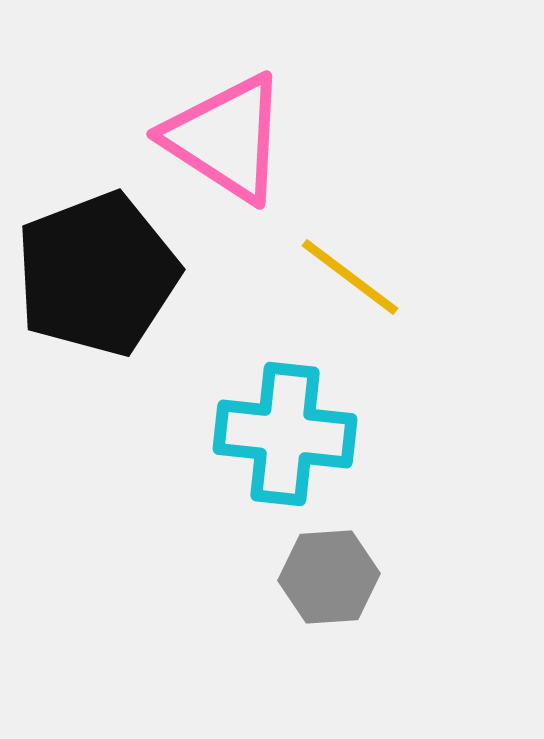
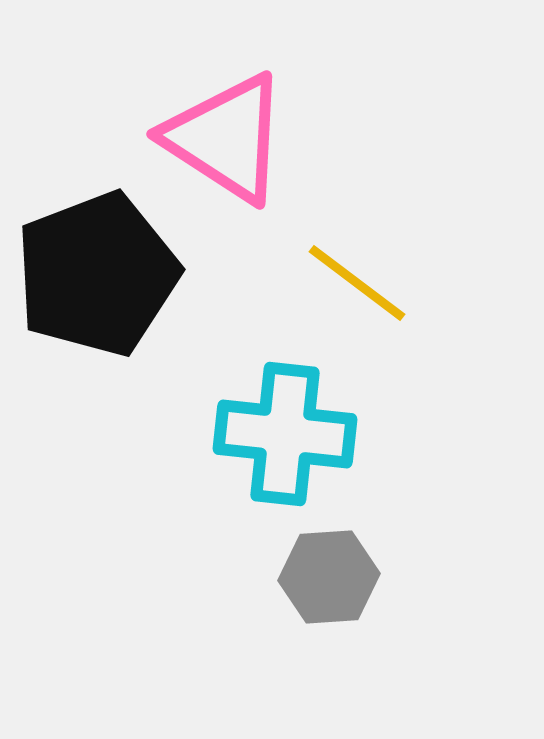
yellow line: moved 7 px right, 6 px down
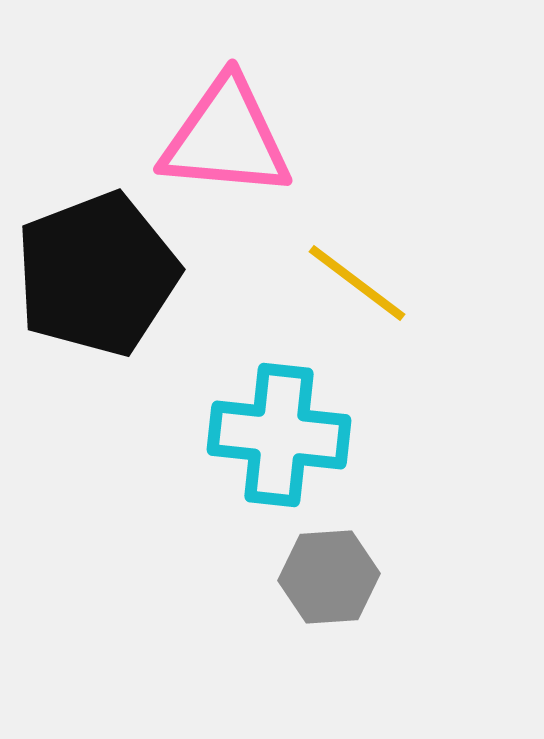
pink triangle: rotated 28 degrees counterclockwise
cyan cross: moved 6 px left, 1 px down
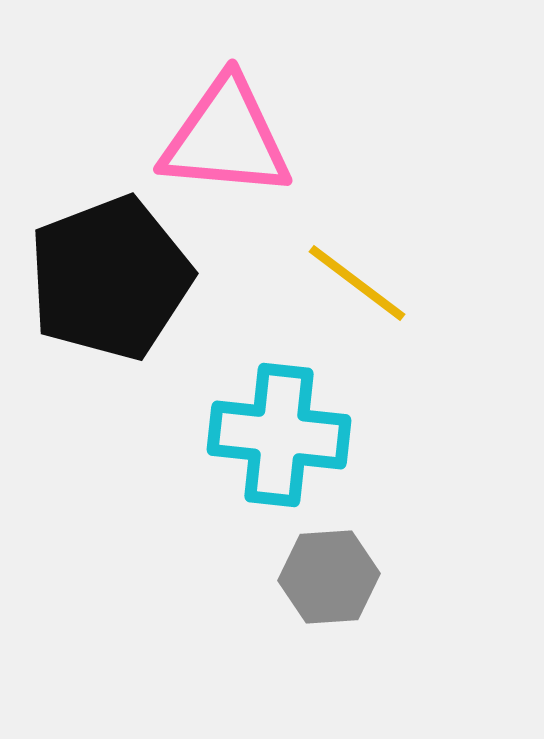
black pentagon: moved 13 px right, 4 px down
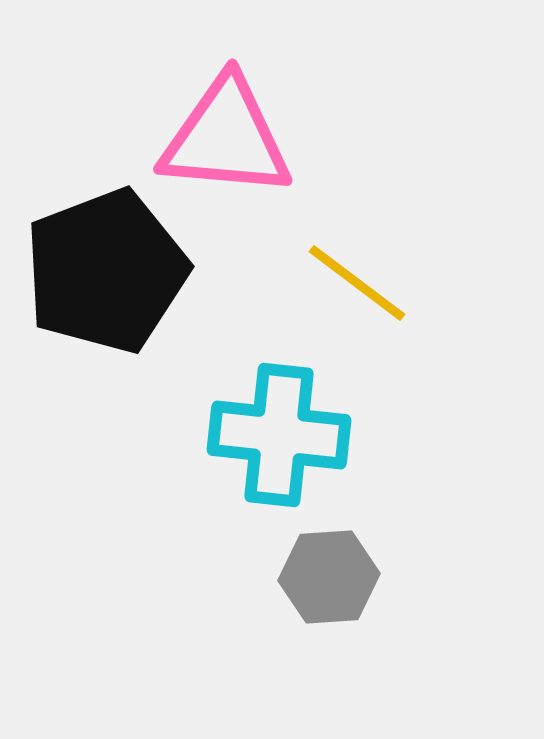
black pentagon: moved 4 px left, 7 px up
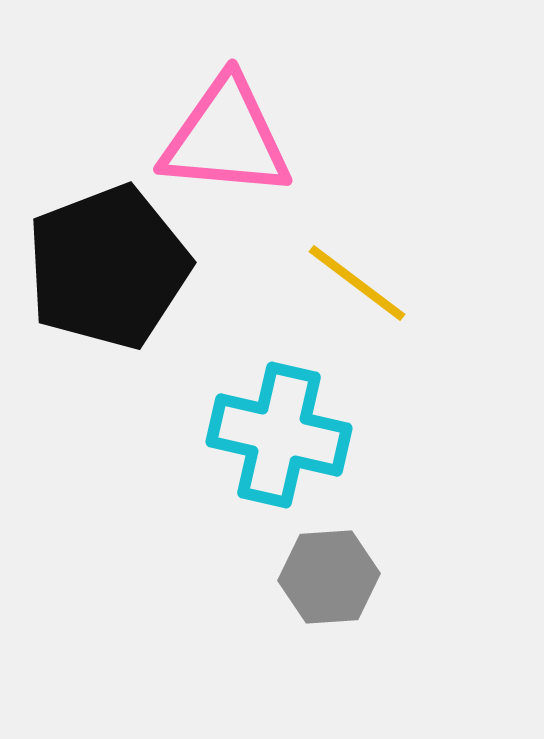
black pentagon: moved 2 px right, 4 px up
cyan cross: rotated 7 degrees clockwise
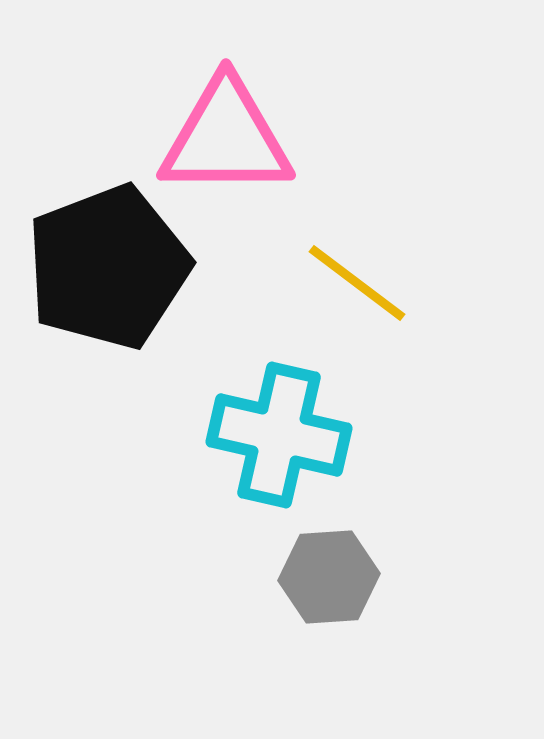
pink triangle: rotated 5 degrees counterclockwise
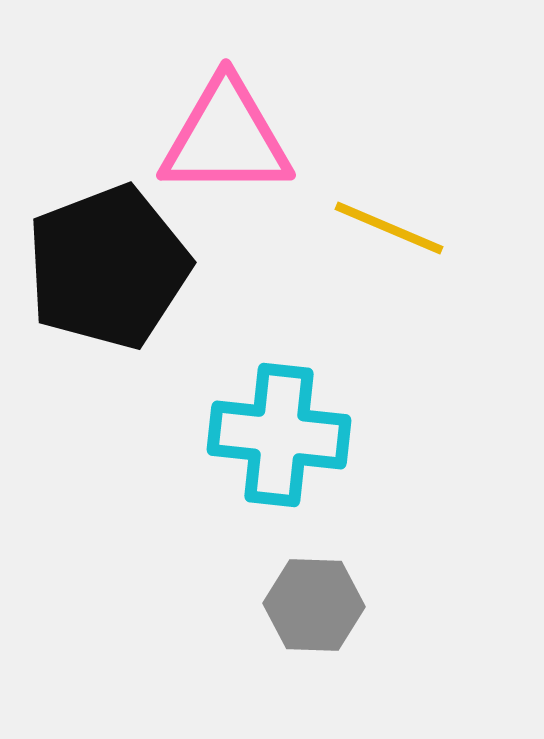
yellow line: moved 32 px right, 55 px up; rotated 14 degrees counterclockwise
cyan cross: rotated 7 degrees counterclockwise
gray hexagon: moved 15 px left, 28 px down; rotated 6 degrees clockwise
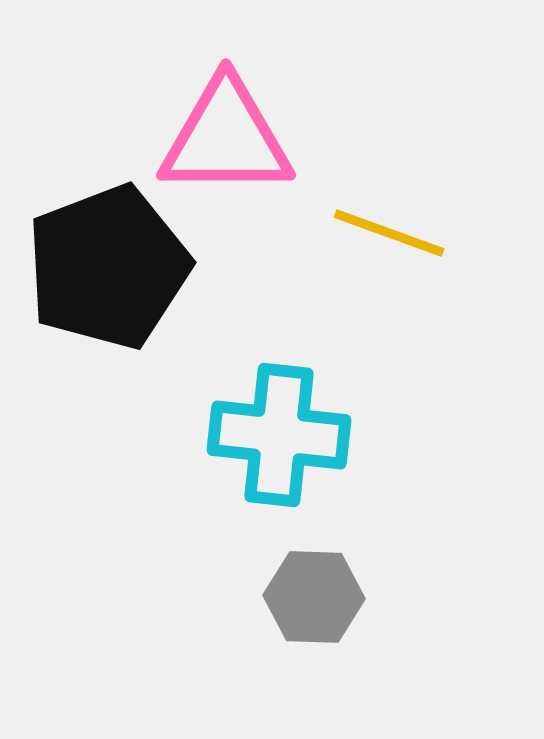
yellow line: moved 5 px down; rotated 3 degrees counterclockwise
gray hexagon: moved 8 px up
